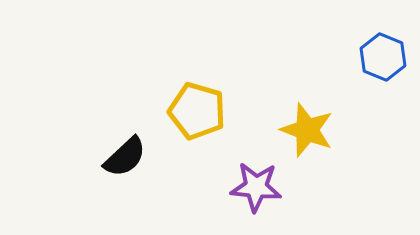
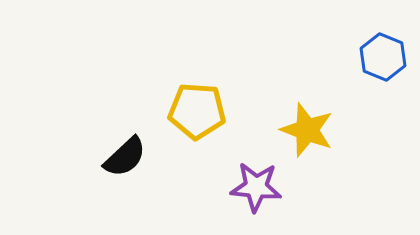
yellow pentagon: rotated 12 degrees counterclockwise
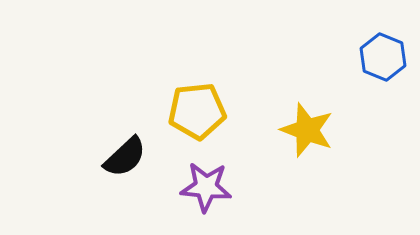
yellow pentagon: rotated 10 degrees counterclockwise
purple star: moved 50 px left
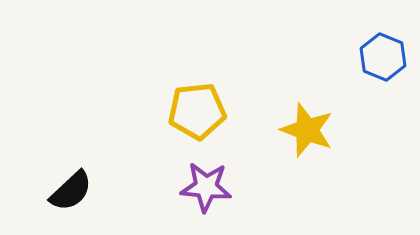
black semicircle: moved 54 px left, 34 px down
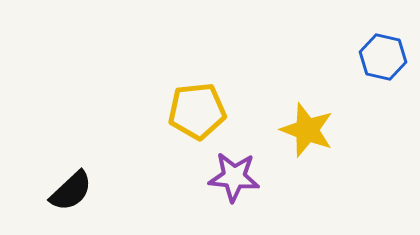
blue hexagon: rotated 9 degrees counterclockwise
purple star: moved 28 px right, 10 px up
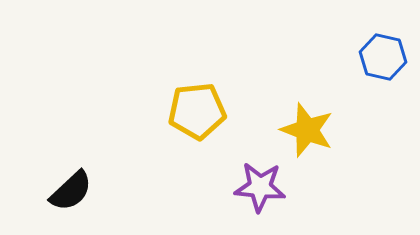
purple star: moved 26 px right, 10 px down
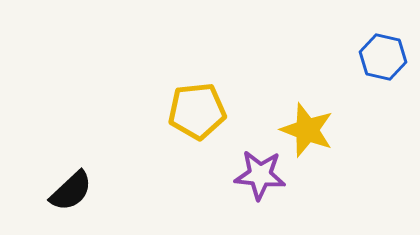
purple star: moved 12 px up
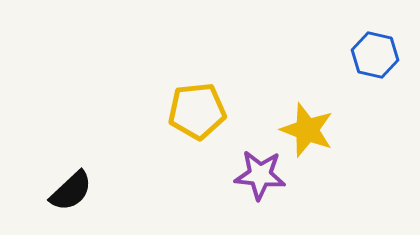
blue hexagon: moved 8 px left, 2 px up
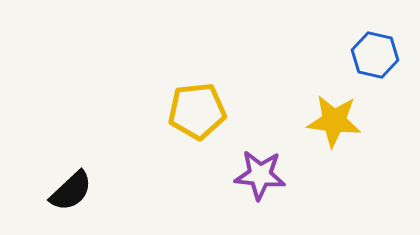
yellow star: moved 27 px right, 9 px up; rotated 14 degrees counterclockwise
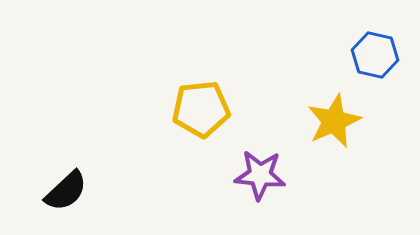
yellow pentagon: moved 4 px right, 2 px up
yellow star: rotated 30 degrees counterclockwise
black semicircle: moved 5 px left
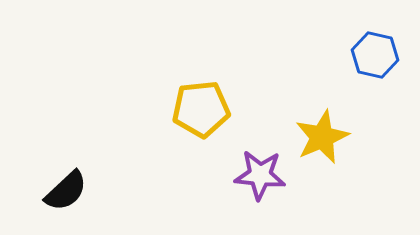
yellow star: moved 12 px left, 16 px down
